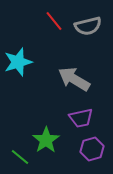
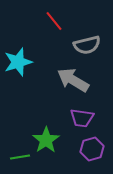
gray semicircle: moved 1 px left, 19 px down
gray arrow: moved 1 px left, 1 px down
purple trapezoid: moved 1 px right; rotated 20 degrees clockwise
green line: rotated 48 degrees counterclockwise
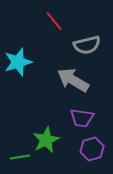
green star: rotated 8 degrees clockwise
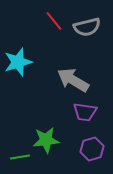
gray semicircle: moved 18 px up
purple trapezoid: moved 3 px right, 6 px up
green star: rotated 20 degrees clockwise
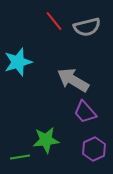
purple trapezoid: rotated 40 degrees clockwise
purple hexagon: moved 2 px right; rotated 10 degrees counterclockwise
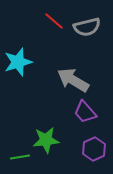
red line: rotated 10 degrees counterclockwise
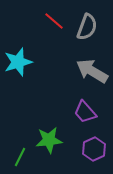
gray semicircle: rotated 56 degrees counterclockwise
gray arrow: moved 19 px right, 9 px up
green star: moved 3 px right
green line: rotated 54 degrees counterclockwise
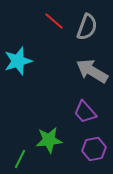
cyan star: moved 1 px up
purple hexagon: rotated 15 degrees clockwise
green line: moved 2 px down
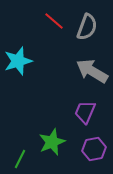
purple trapezoid: rotated 65 degrees clockwise
green star: moved 3 px right, 2 px down; rotated 16 degrees counterclockwise
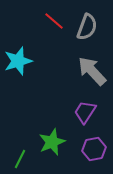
gray arrow: rotated 16 degrees clockwise
purple trapezoid: rotated 10 degrees clockwise
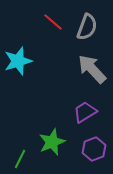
red line: moved 1 px left, 1 px down
gray arrow: moved 2 px up
purple trapezoid: rotated 25 degrees clockwise
purple hexagon: rotated 10 degrees counterclockwise
